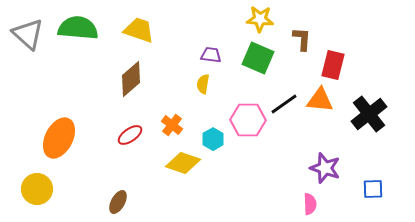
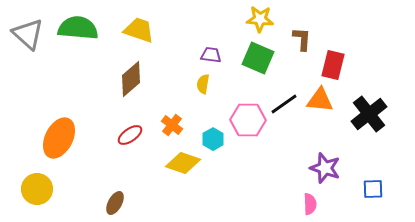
brown ellipse: moved 3 px left, 1 px down
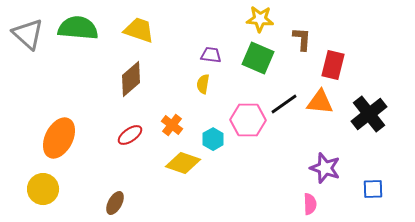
orange triangle: moved 2 px down
yellow circle: moved 6 px right
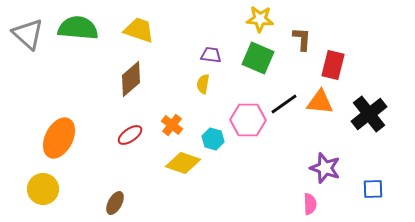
cyan hexagon: rotated 15 degrees counterclockwise
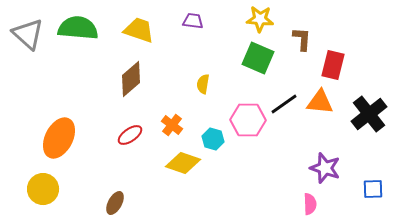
purple trapezoid: moved 18 px left, 34 px up
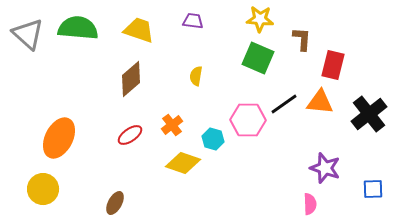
yellow semicircle: moved 7 px left, 8 px up
orange cross: rotated 15 degrees clockwise
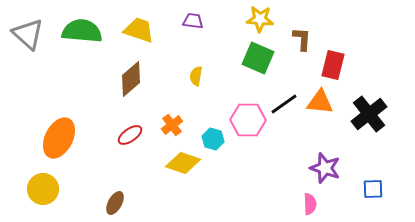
green semicircle: moved 4 px right, 3 px down
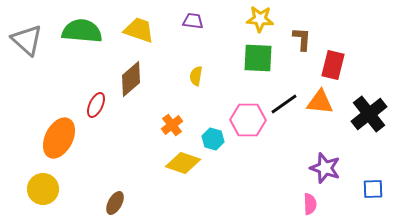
gray triangle: moved 1 px left, 6 px down
green square: rotated 20 degrees counterclockwise
red ellipse: moved 34 px left, 30 px up; rotated 30 degrees counterclockwise
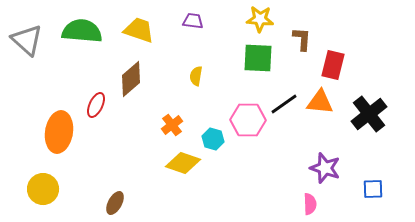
orange ellipse: moved 6 px up; rotated 18 degrees counterclockwise
